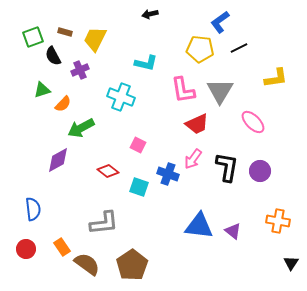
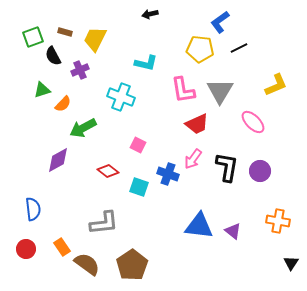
yellow L-shape: moved 7 px down; rotated 15 degrees counterclockwise
green arrow: moved 2 px right
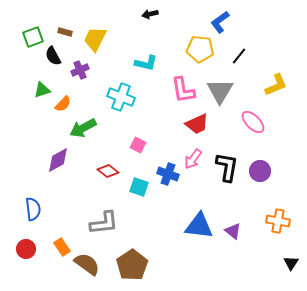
black line: moved 8 px down; rotated 24 degrees counterclockwise
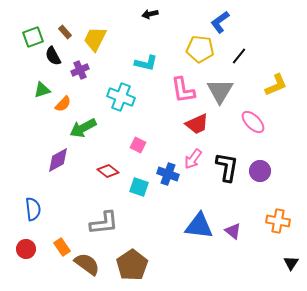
brown rectangle: rotated 32 degrees clockwise
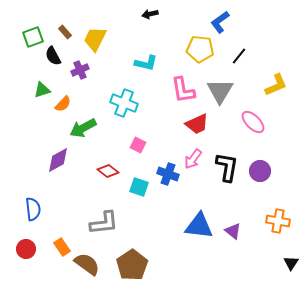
cyan cross: moved 3 px right, 6 px down
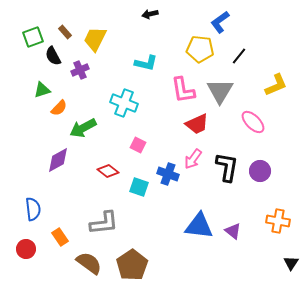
orange semicircle: moved 4 px left, 4 px down
orange rectangle: moved 2 px left, 10 px up
brown semicircle: moved 2 px right, 1 px up
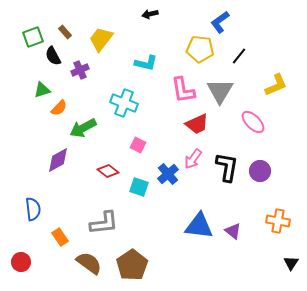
yellow trapezoid: moved 6 px right; rotated 12 degrees clockwise
blue cross: rotated 30 degrees clockwise
red circle: moved 5 px left, 13 px down
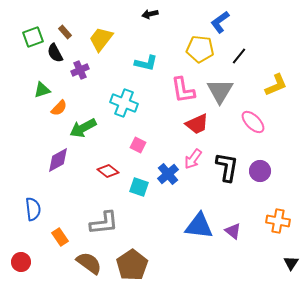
black semicircle: moved 2 px right, 3 px up
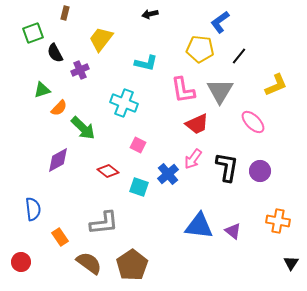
brown rectangle: moved 19 px up; rotated 56 degrees clockwise
green square: moved 4 px up
green arrow: rotated 108 degrees counterclockwise
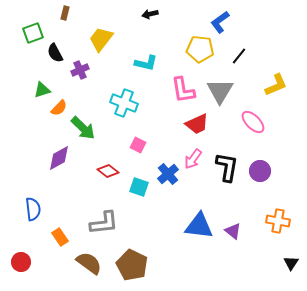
purple diamond: moved 1 px right, 2 px up
brown pentagon: rotated 12 degrees counterclockwise
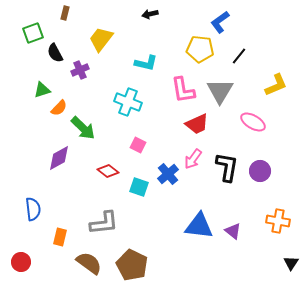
cyan cross: moved 4 px right, 1 px up
pink ellipse: rotated 15 degrees counterclockwise
orange rectangle: rotated 48 degrees clockwise
